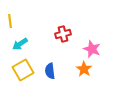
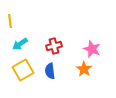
red cross: moved 9 px left, 12 px down
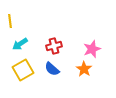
pink star: rotated 30 degrees clockwise
blue semicircle: moved 2 px right, 2 px up; rotated 42 degrees counterclockwise
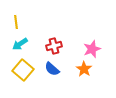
yellow line: moved 6 px right, 1 px down
yellow square: rotated 20 degrees counterclockwise
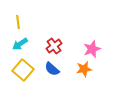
yellow line: moved 2 px right
red cross: rotated 21 degrees counterclockwise
orange star: rotated 28 degrees clockwise
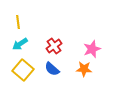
orange star: rotated 14 degrees clockwise
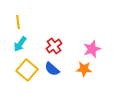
cyan arrow: rotated 21 degrees counterclockwise
yellow square: moved 4 px right
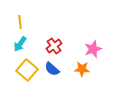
yellow line: moved 2 px right
pink star: moved 1 px right
orange star: moved 2 px left
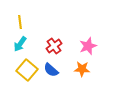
pink star: moved 5 px left, 3 px up
blue semicircle: moved 1 px left, 1 px down
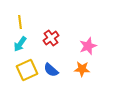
red cross: moved 3 px left, 8 px up
yellow square: rotated 25 degrees clockwise
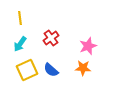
yellow line: moved 4 px up
orange star: moved 1 px right, 1 px up
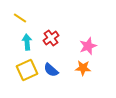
yellow line: rotated 48 degrees counterclockwise
cyan arrow: moved 7 px right, 2 px up; rotated 140 degrees clockwise
